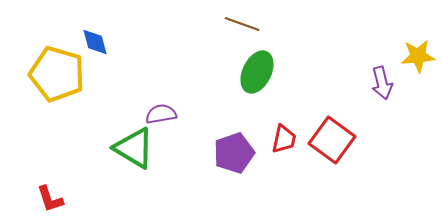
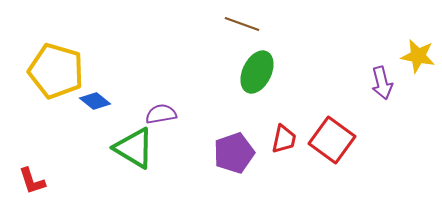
blue diamond: moved 59 px down; rotated 36 degrees counterclockwise
yellow star: rotated 16 degrees clockwise
yellow pentagon: moved 1 px left, 3 px up
red L-shape: moved 18 px left, 18 px up
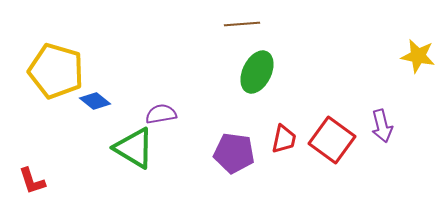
brown line: rotated 24 degrees counterclockwise
purple arrow: moved 43 px down
purple pentagon: rotated 27 degrees clockwise
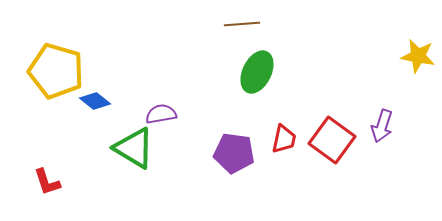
purple arrow: rotated 32 degrees clockwise
red L-shape: moved 15 px right, 1 px down
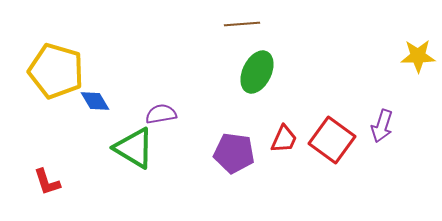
yellow star: rotated 12 degrees counterclockwise
blue diamond: rotated 20 degrees clockwise
red trapezoid: rotated 12 degrees clockwise
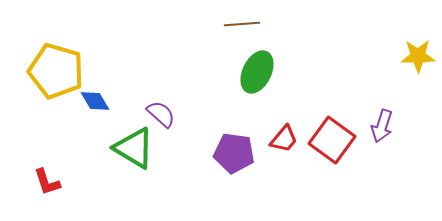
purple semicircle: rotated 52 degrees clockwise
red trapezoid: rotated 16 degrees clockwise
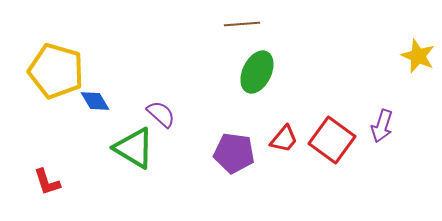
yellow star: rotated 24 degrees clockwise
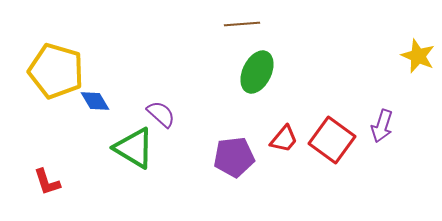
purple pentagon: moved 4 px down; rotated 15 degrees counterclockwise
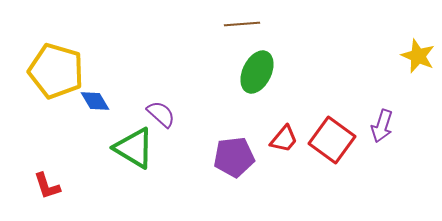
red L-shape: moved 4 px down
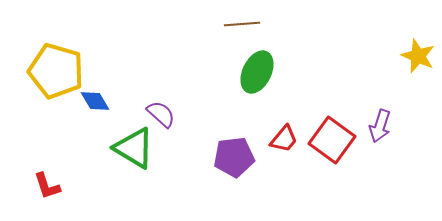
purple arrow: moved 2 px left
